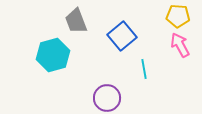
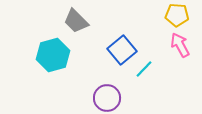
yellow pentagon: moved 1 px left, 1 px up
gray trapezoid: rotated 24 degrees counterclockwise
blue square: moved 14 px down
cyan line: rotated 54 degrees clockwise
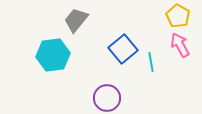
yellow pentagon: moved 1 px right, 1 px down; rotated 25 degrees clockwise
gray trapezoid: moved 1 px up; rotated 84 degrees clockwise
blue square: moved 1 px right, 1 px up
cyan hexagon: rotated 8 degrees clockwise
cyan line: moved 7 px right, 7 px up; rotated 54 degrees counterclockwise
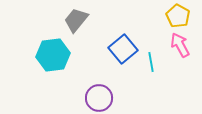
purple circle: moved 8 px left
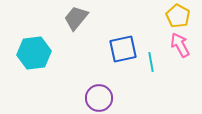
gray trapezoid: moved 2 px up
blue square: rotated 28 degrees clockwise
cyan hexagon: moved 19 px left, 2 px up
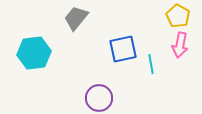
pink arrow: rotated 140 degrees counterclockwise
cyan line: moved 2 px down
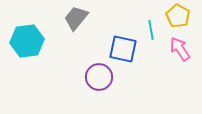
pink arrow: moved 4 px down; rotated 135 degrees clockwise
blue square: rotated 24 degrees clockwise
cyan hexagon: moved 7 px left, 12 px up
cyan line: moved 34 px up
purple circle: moved 21 px up
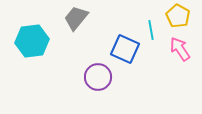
cyan hexagon: moved 5 px right
blue square: moved 2 px right; rotated 12 degrees clockwise
purple circle: moved 1 px left
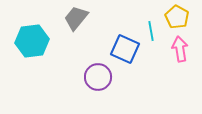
yellow pentagon: moved 1 px left, 1 px down
cyan line: moved 1 px down
pink arrow: rotated 25 degrees clockwise
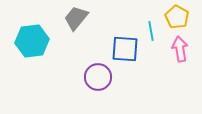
blue square: rotated 20 degrees counterclockwise
